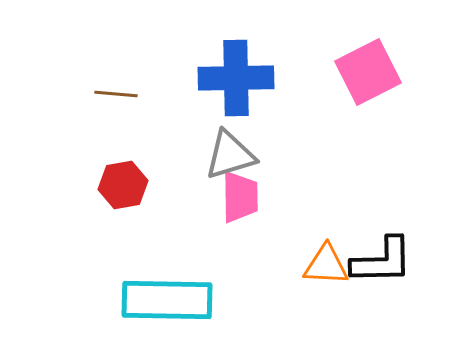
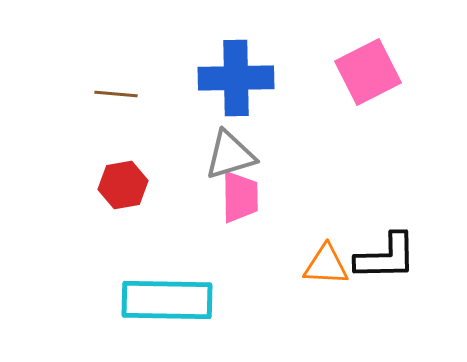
black L-shape: moved 4 px right, 4 px up
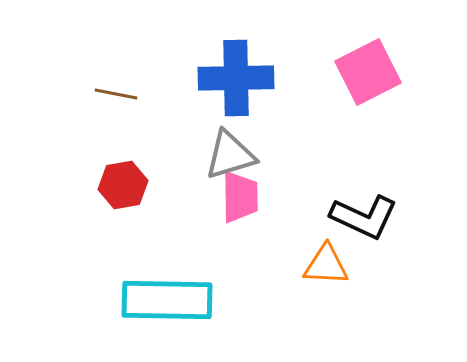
brown line: rotated 6 degrees clockwise
black L-shape: moved 22 px left, 40 px up; rotated 26 degrees clockwise
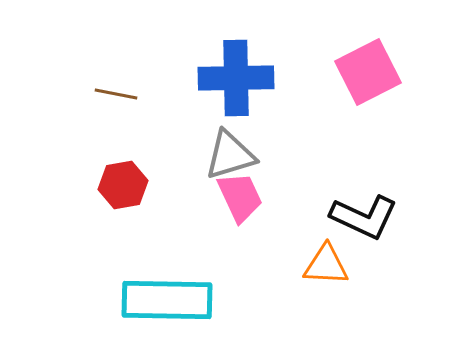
pink trapezoid: rotated 24 degrees counterclockwise
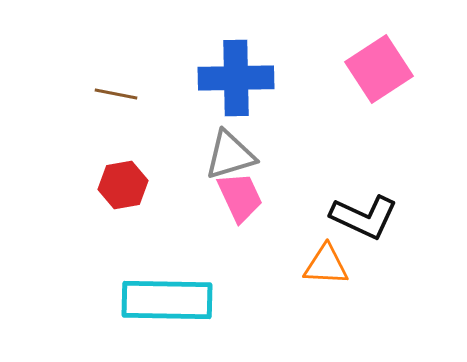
pink square: moved 11 px right, 3 px up; rotated 6 degrees counterclockwise
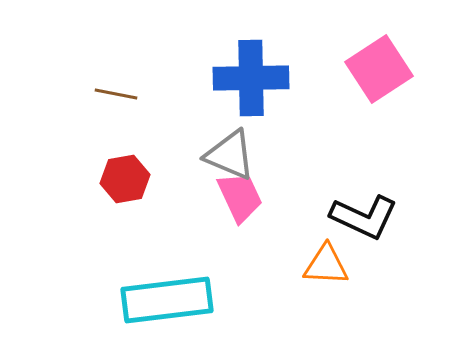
blue cross: moved 15 px right
gray triangle: rotated 40 degrees clockwise
red hexagon: moved 2 px right, 6 px up
cyan rectangle: rotated 8 degrees counterclockwise
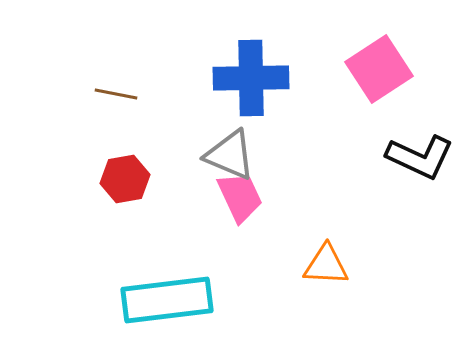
black L-shape: moved 56 px right, 60 px up
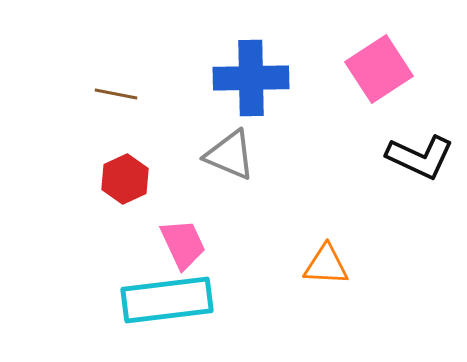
red hexagon: rotated 15 degrees counterclockwise
pink trapezoid: moved 57 px left, 47 px down
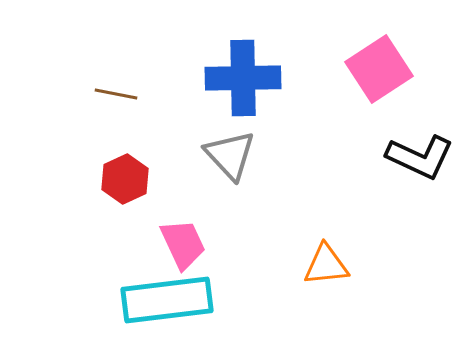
blue cross: moved 8 px left
gray triangle: rotated 24 degrees clockwise
orange triangle: rotated 9 degrees counterclockwise
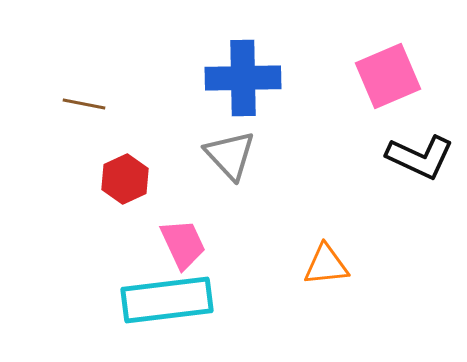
pink square: moved 9 px right, 7 px down; rotated 10 degrees clockwise
brown line: moved 32 px left, 10 px down
